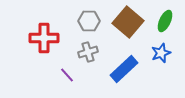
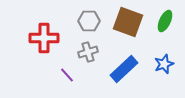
brown square: rotated 20 degrees counterclockwise
blue star: moved 3 px right, 11 px down
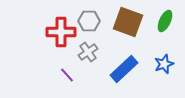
red cross: moved 17 px right, 6 px up
gray cross: rotated 18 degrees counterclockwise
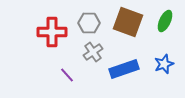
gray hexagon: moved 2 px down
red cross: moved 9 px left
gray cross: moved 5 px right
blue rectangle: rotated 24 degrees clockwise
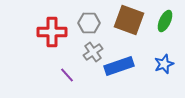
brown square: moved 1 px right, 2 px up
blue rectangle: moved 5 px left, 3 px up
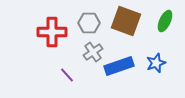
brown square: moved 3 px left, 1 px down
blue star: moved 8 px left, 1 px up
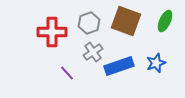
gray hexagon: rotated 20 degrees counterclockwise
purple line: moved 2 px up
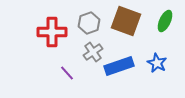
blue star: moved 1 px right; rotated 24 degrees counterclockwise
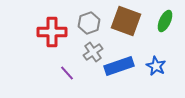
blue star: moved 1 px left, 3 px down
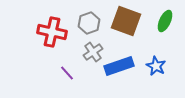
red cross: rotated 12 degrees clockwise
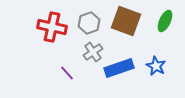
red cross: moved 5 px up
blue rectangle: moved 2 px down
